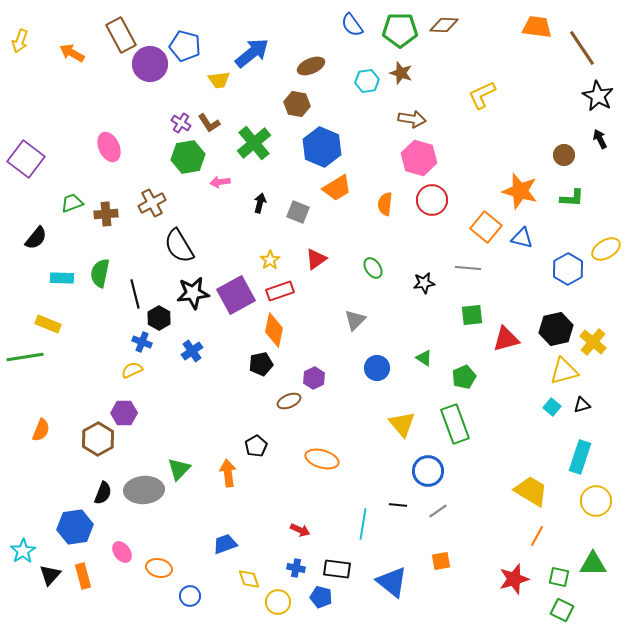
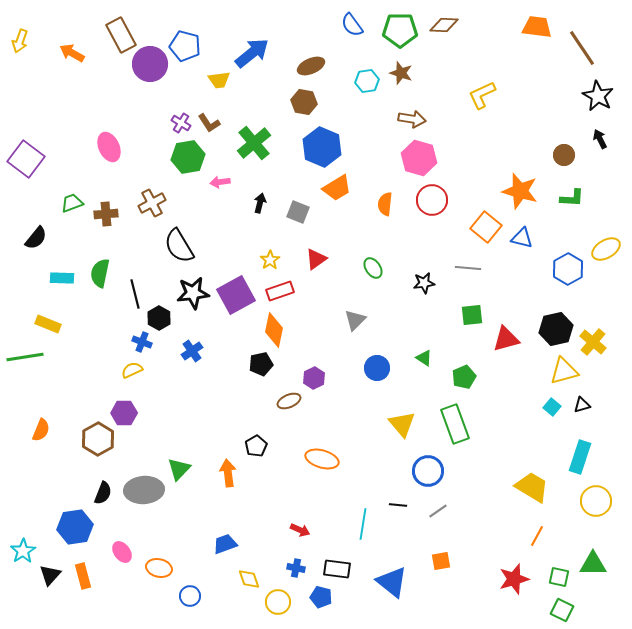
brown hexagon at (297, 104): moved 7 px right, 2 px up
yellow trapezoid at (531, 491): moved 1 px right, 4 px up
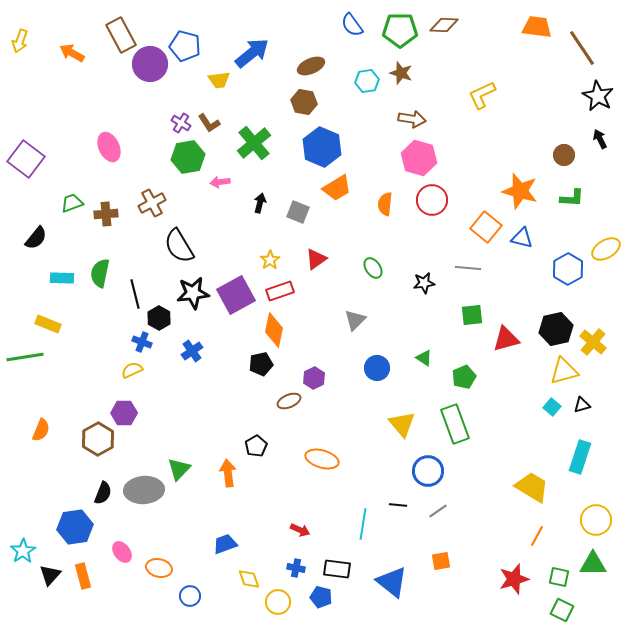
yellow circle at (596, 501): moved 19 px down
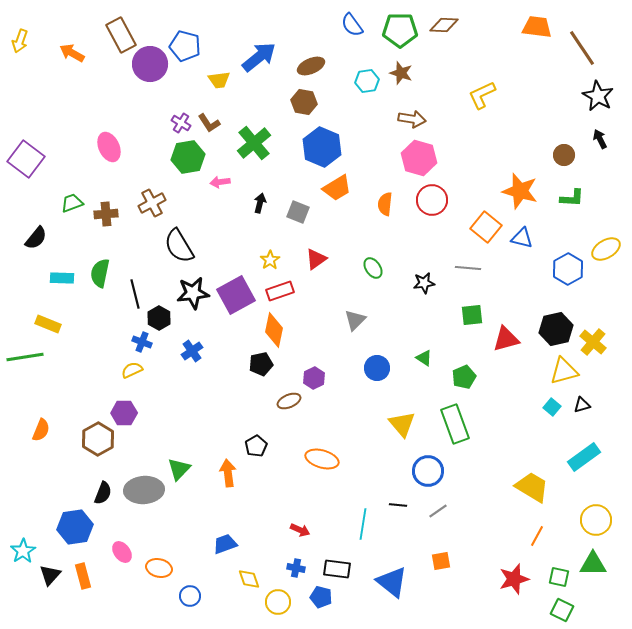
blue arrow at (252, 53): moved 7 px right, 4 px down
cyan rectangle at (580, 457): moved 4 px right; rotated 36 degrees clockwise
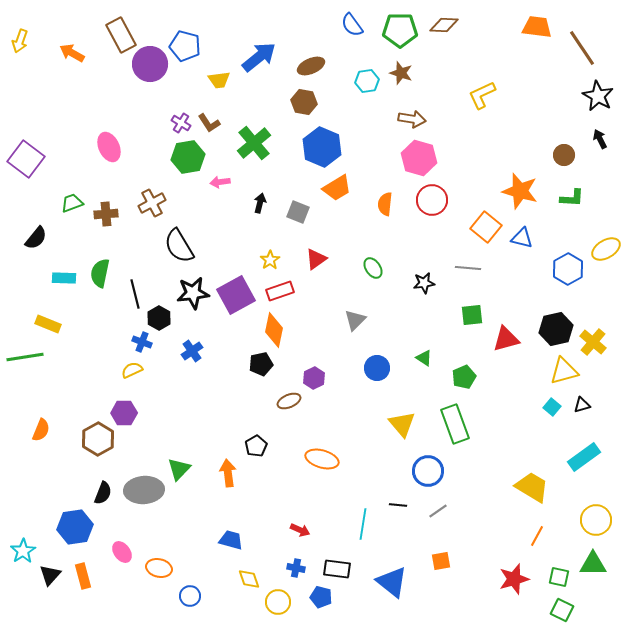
cyan rectangle at (62, 278): moved 2 px right
blue trapezoid at (225, 544): moved 6 px right, 4 px up; rotated 35 degrees clockwise
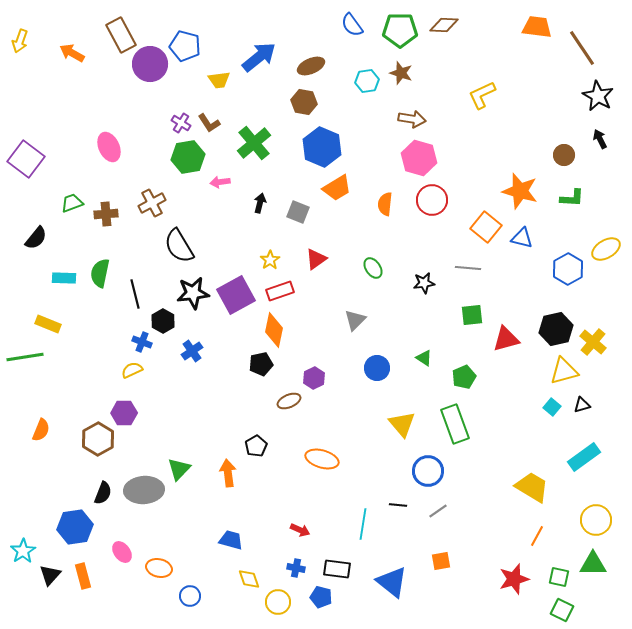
black hexagon at (159, 318): moved 4 px right, 3 px down
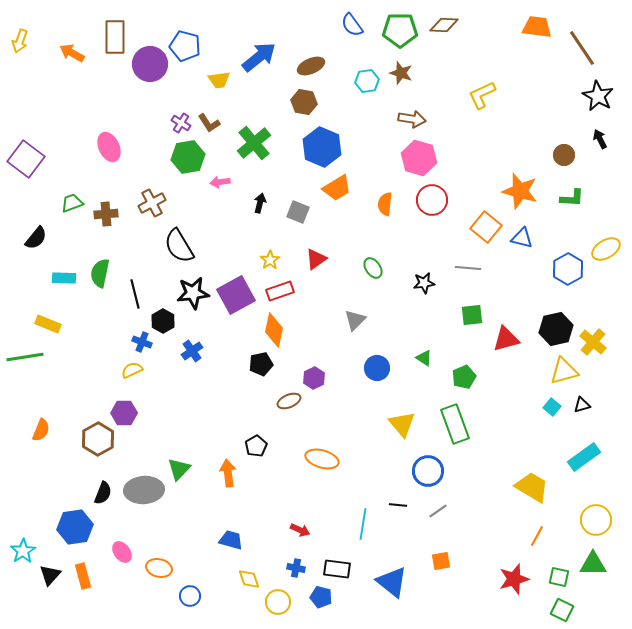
brown rectangle at (121, 35): moved 6 px left, 2 px down; rotated 28 degrees clockwise
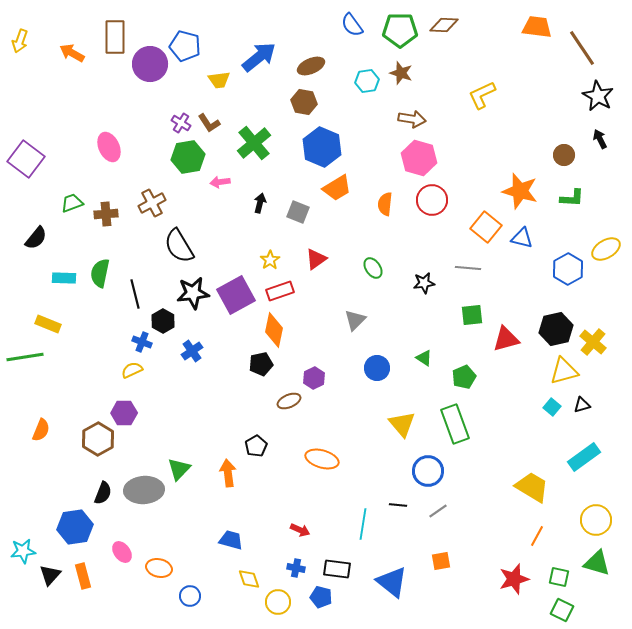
cyan star at (23, 551): rotated 25 degrees clockwise
green triangle at (593, 564): moved 4 px right, 1 px up; rotated 16 degrees clockwise
